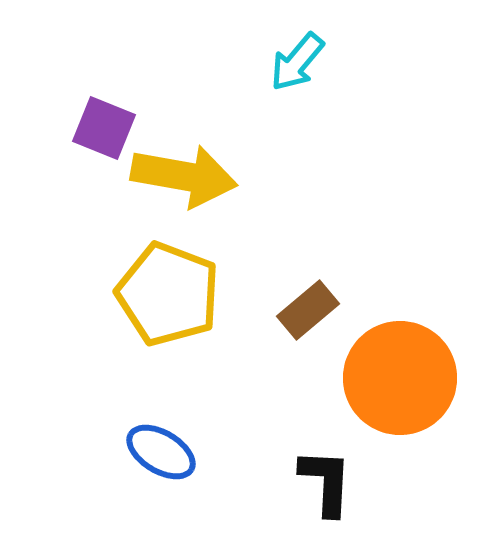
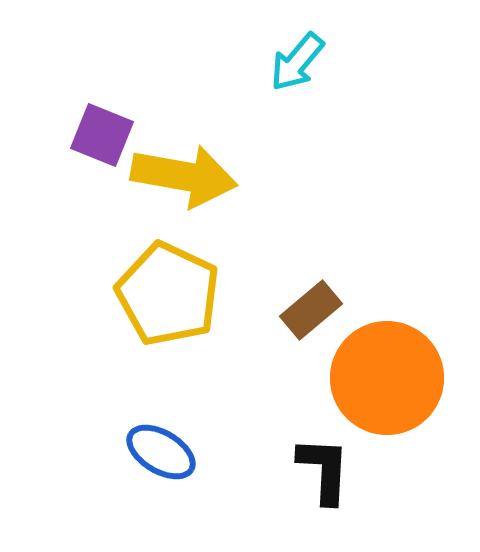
purple square: moved 2 px left, 7 px down
yellow pentagon: rotated 4 degrees clockwise
brown rectangle: moved 3 px right
orange circle: moved 13 px left
black L-shape: moved 2 px left, 12 px up
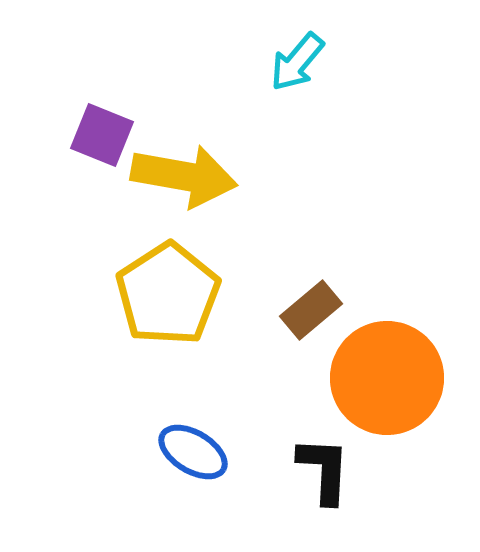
yellow pentagon: rotated 14 degrees clockwise
blue ellipse: moved 32 px right
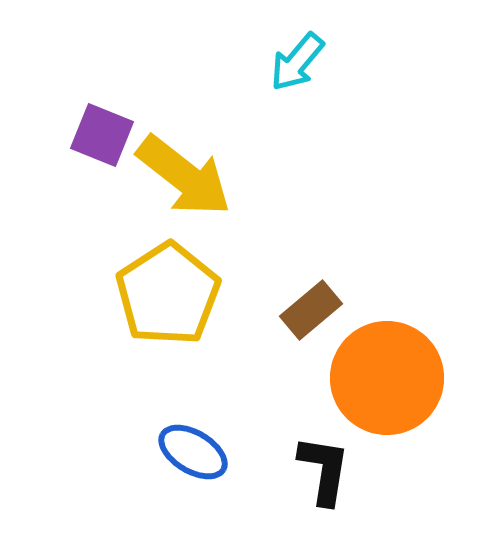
yellow arrow: rotated 28 degrees clockwise
black L-shape: rotated 6 degrees clockwise
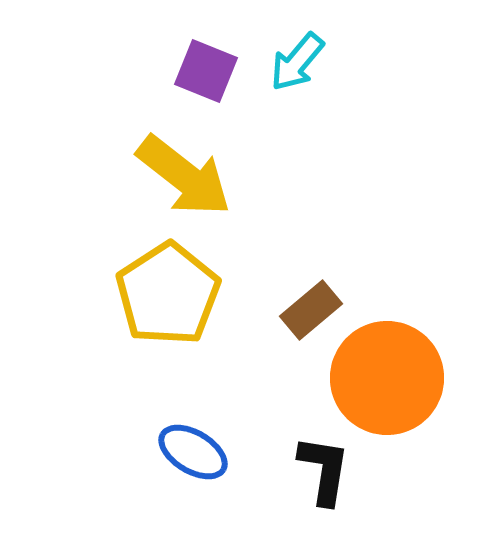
purple square: moved 104 px right, 64 px up
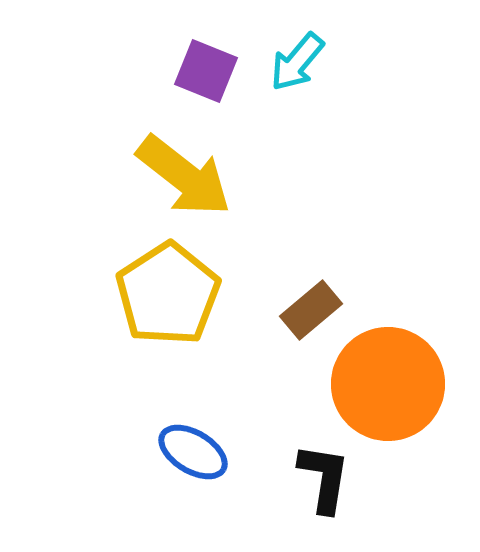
orange circle: moved 1 px right, 6 px down
black L-shape: moved 8 px down
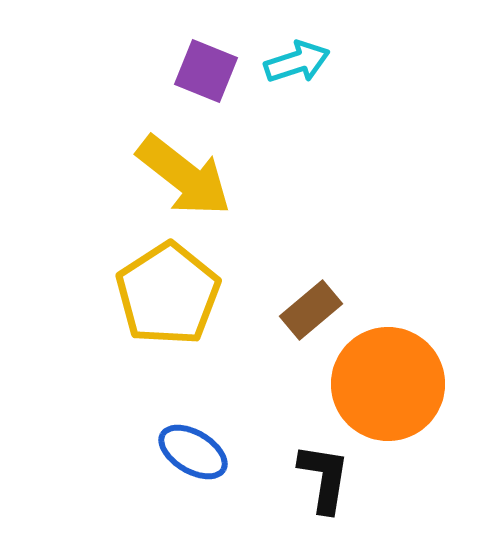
cyan arrow: rotated 148 degrees counterclockwise
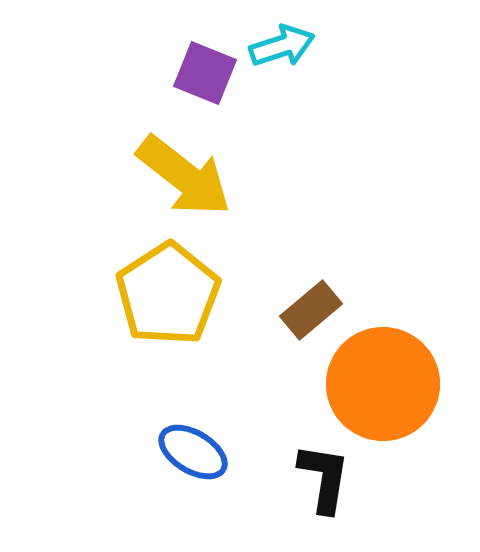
cyan arrow: moved 15 px left, 16 px up
purple square: moved 1 px left, 2 px down
orange circle: moved 5 px left
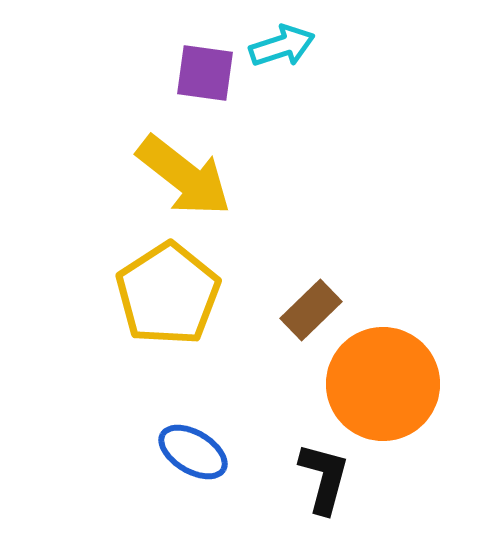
purple square: rotated 14 degrees counterclockwise
brown rectangle: rotated 4 degrees counterclockwise
black L-shape: rotated 6 degrees clockwise
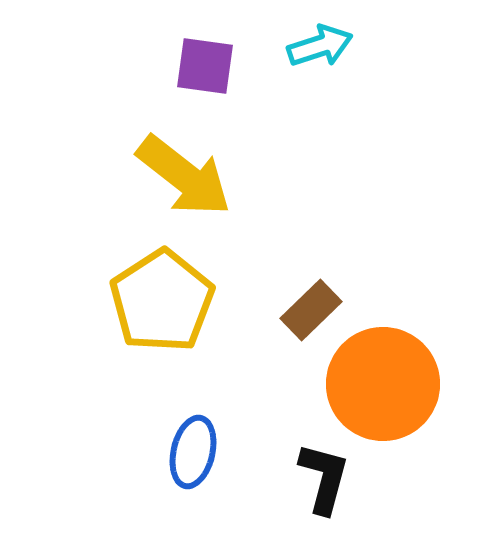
cyan arrow: moved 38 px right
purple square: moved 7 px up
yellow pentagon: moved 6 px left, 7 px down
blue ellipse: rotated 72 degrees clockwise
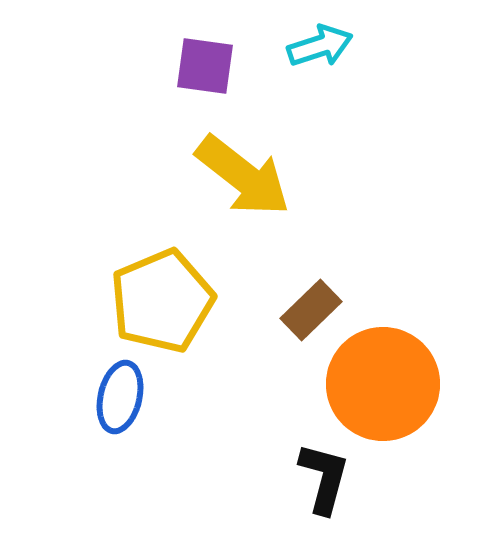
yellow arrow: moved 59 px right
yellow pentagon: rotated 10 degrees clockwise
blue ellipse: moved 73 px left, 55 px up
